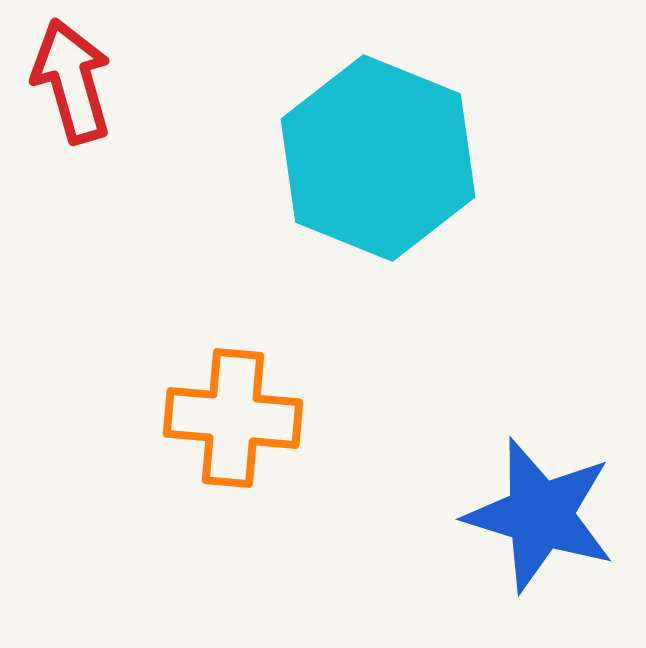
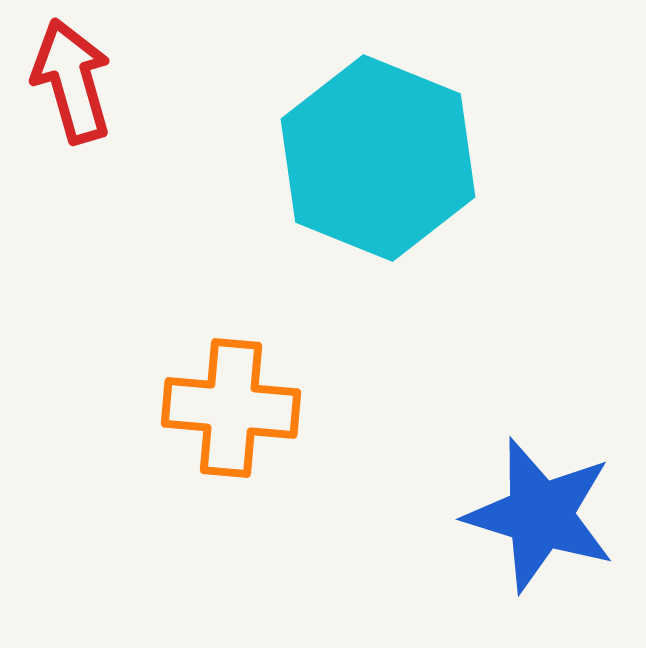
orange cross: moved 2 px left, 10 px up
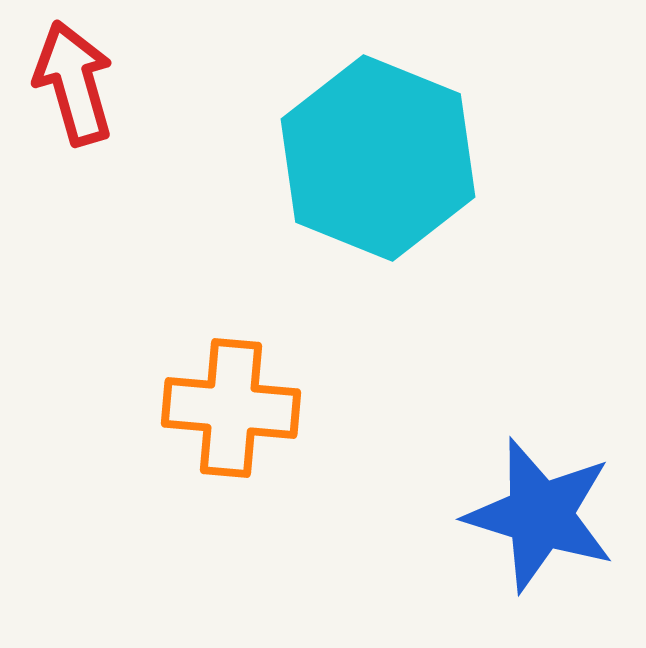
red arrow: moved 2 px right, 2 px down
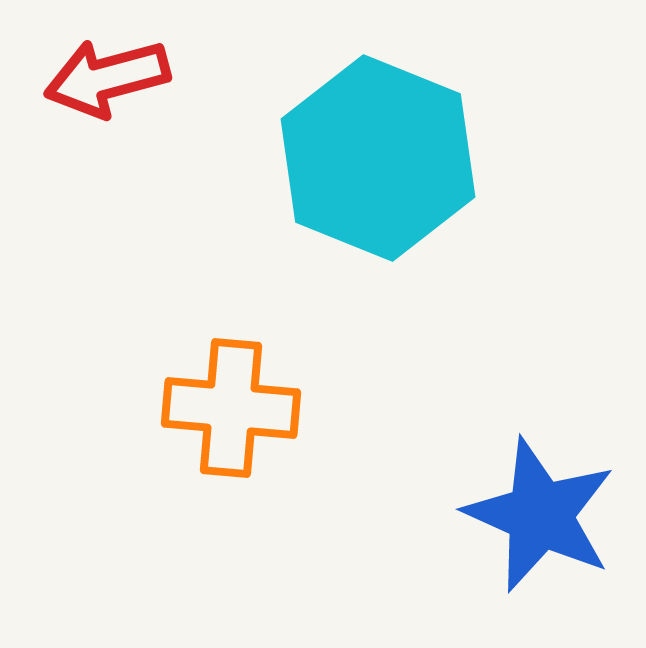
red arrow: moved 33 px right, 5 px up; rotated 89 degrees counterclockwise
blue star: rotated 7 degrees clockwise
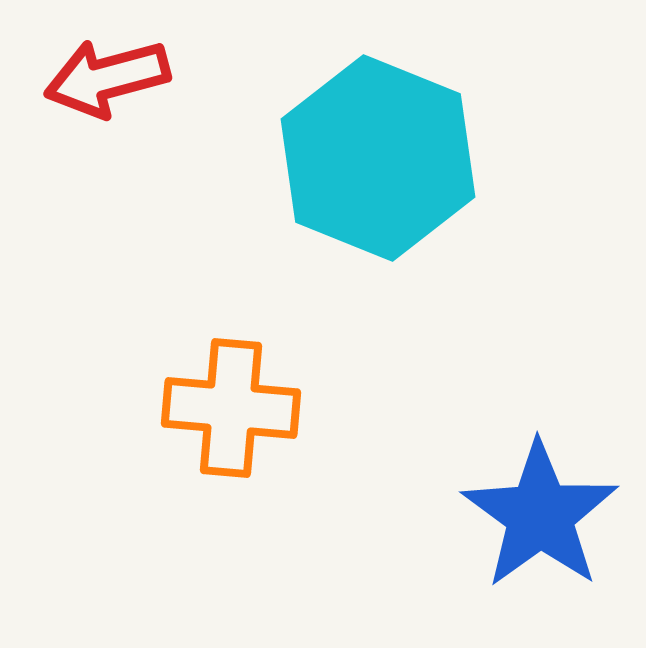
blue star: rotated 12 degrees clockwise
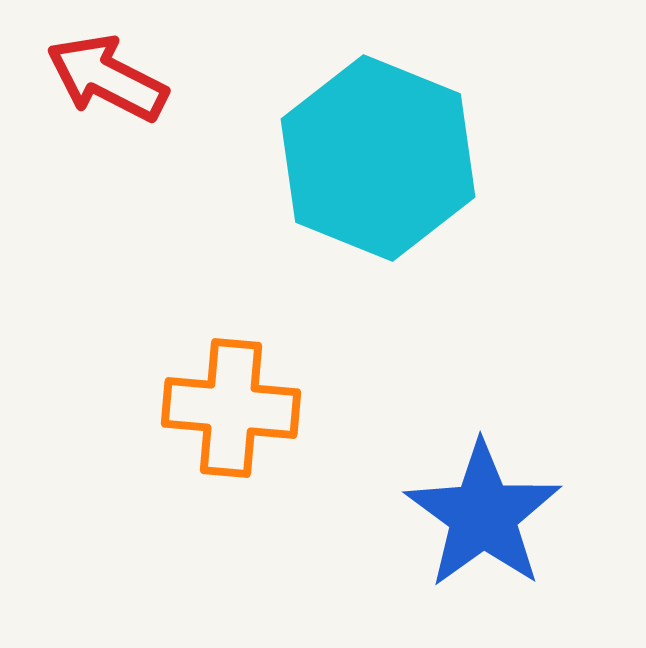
red arrow: rotated 42 degrees clockwise
blue star: moved 57 px left
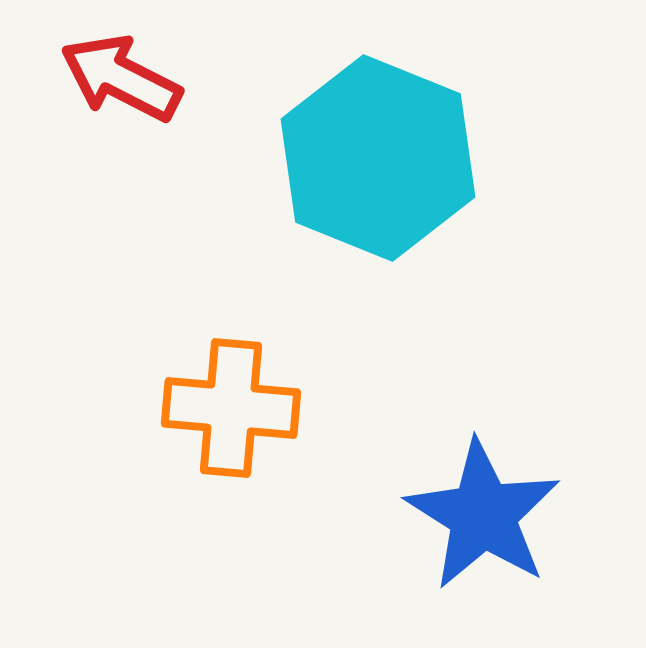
red arrow: moved 14 px right
blue star: rotated 4 degrees counterclockwise
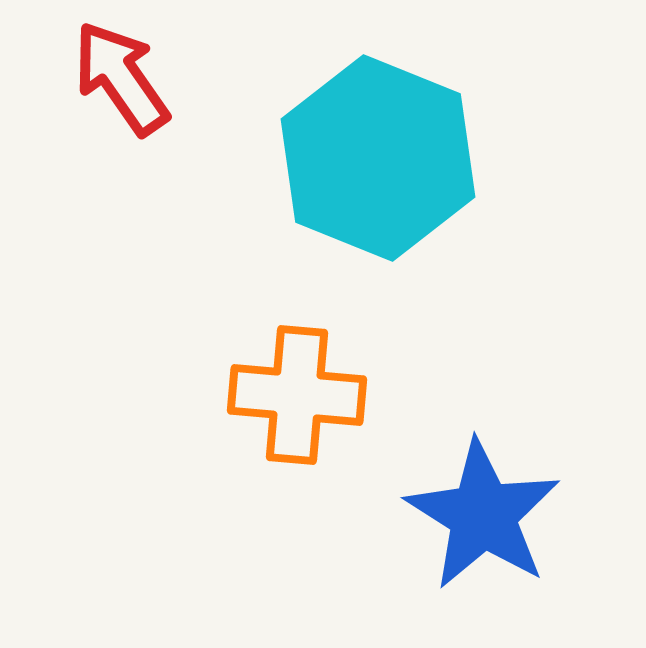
red arrow: rotated 28 degrees clockwise
orange cross: moved 66 px right, 13 px up
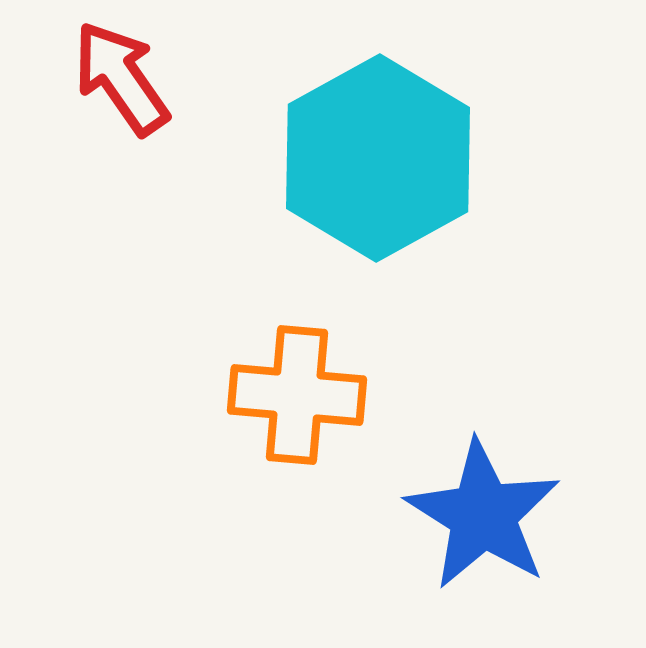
cyan hexagon: rotated 9 degrees clockwise
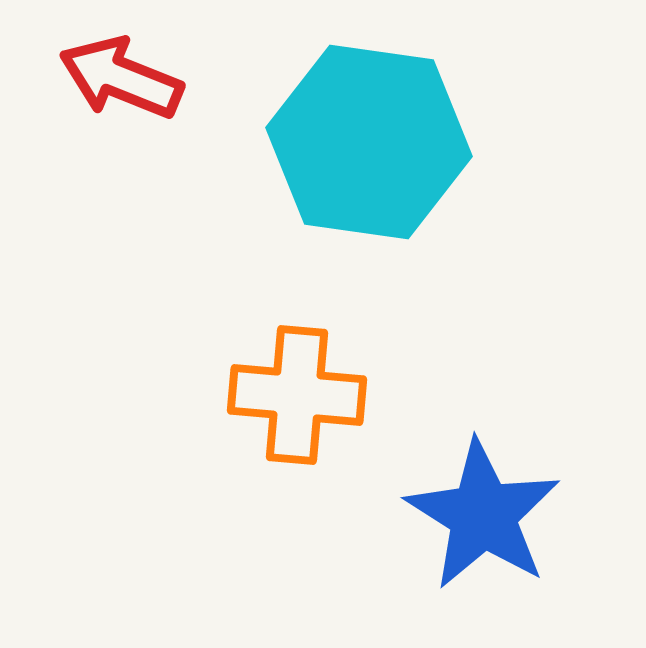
red arrow: rotated 33 degrees counterclockwise
cyan hexagon: moved 9 px left, 16 px up; rotated 23 degrees counterclockwise
